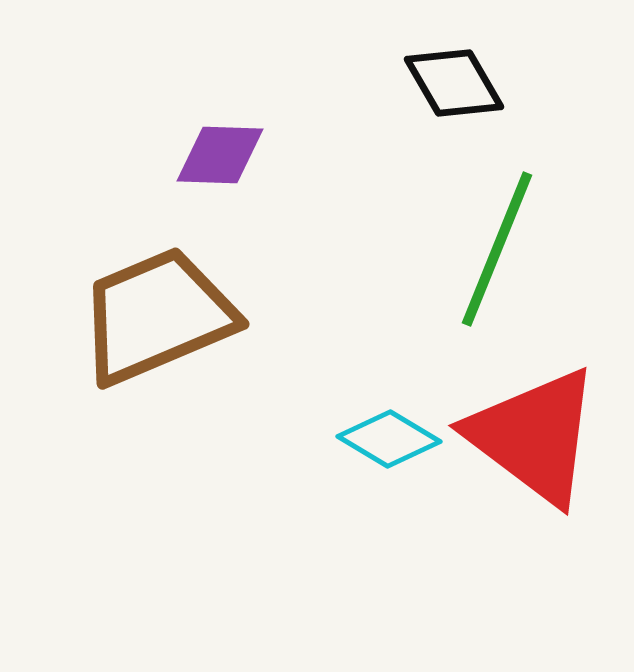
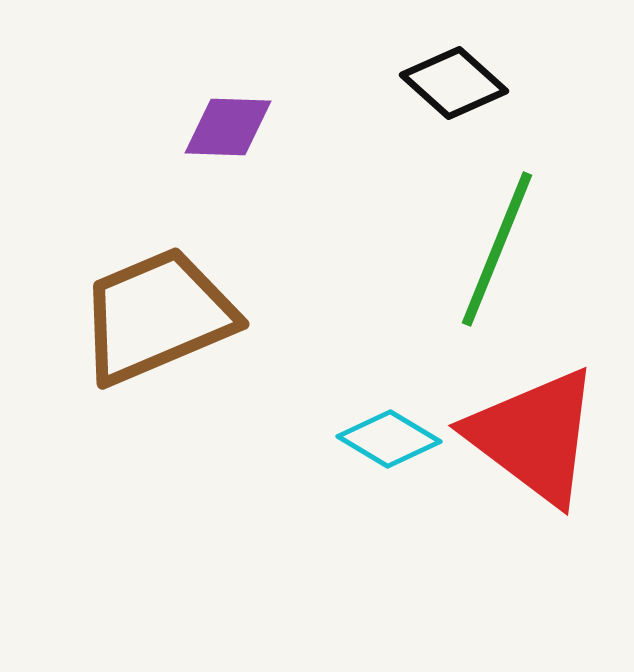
black diamond: rotated 18 degrees counterclockwise
purple diamond: moved 8 px right, 28 px up
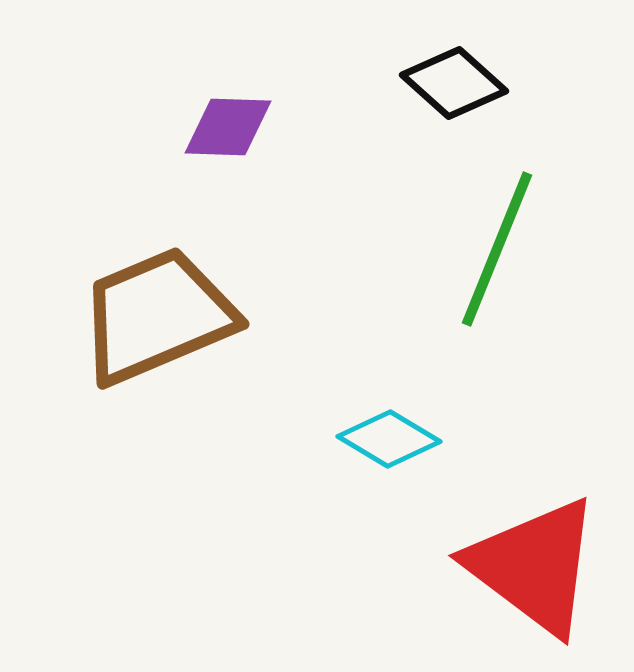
red triangle: moved 130 px down
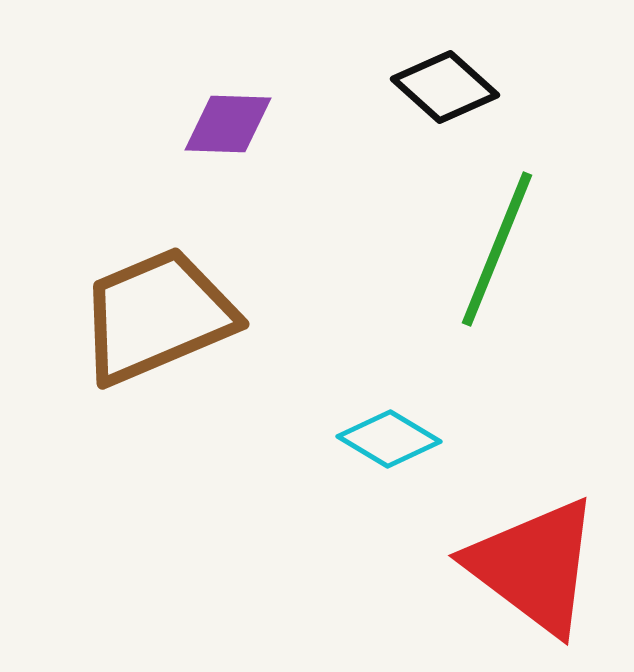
black diamond: moved 9 px left, 4 px down
purple diamond: moved 3 px up
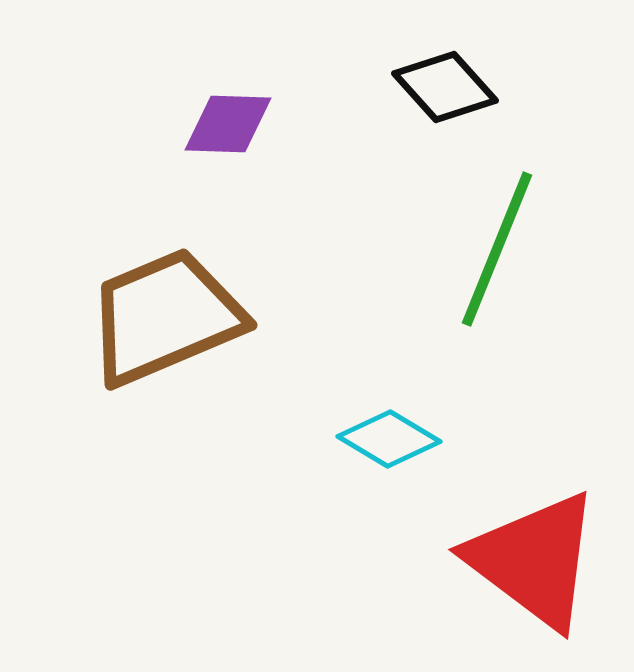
black diamond: rotated 6 degrees clockwise
brown trapezoid: moved 8 px right, 1 px down
red triangle: moved 6 px up
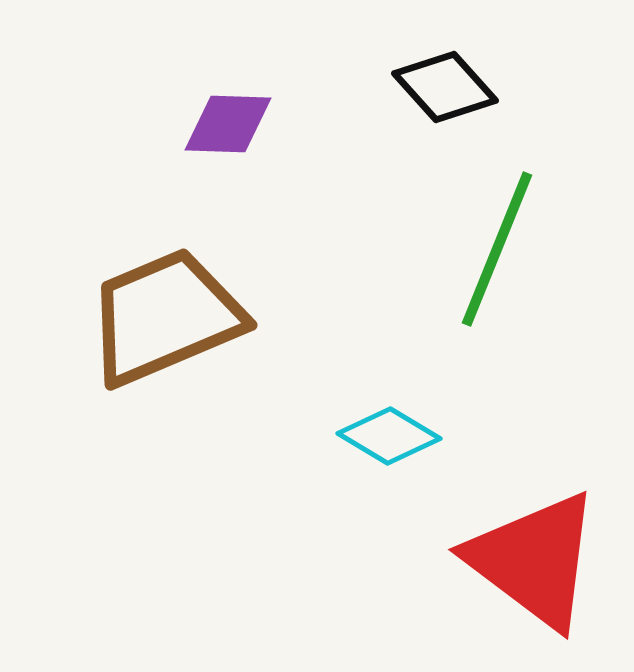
cyan diamond: moved 3 px up
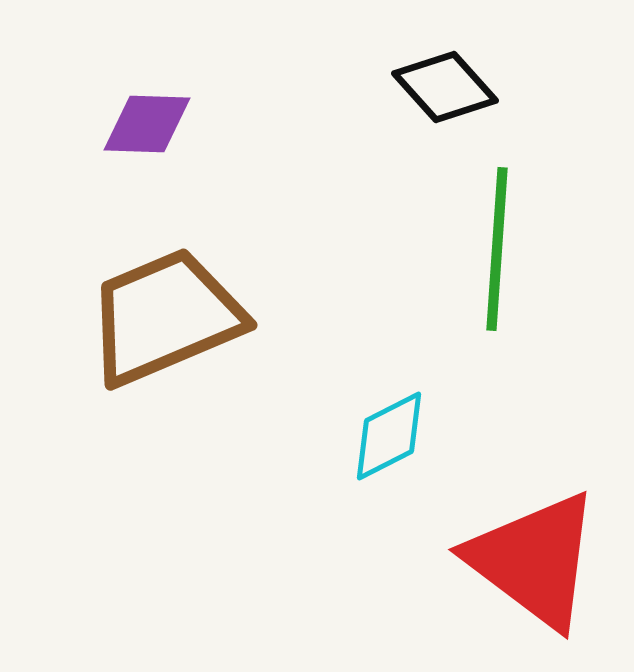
purple diamond: moved 81 px left
green line: rotated 18 degrees counterclockwise
cyan diamond: rotated 58 degrees counterclockwise
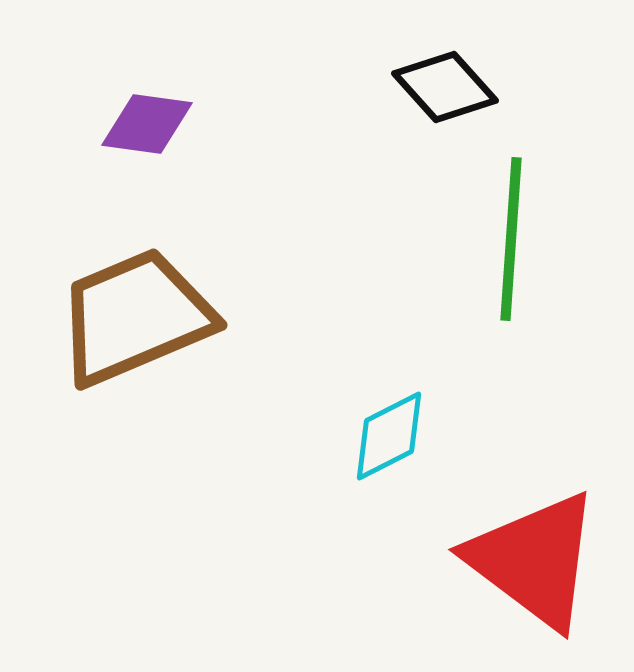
purple diamond: rotated 6 degrees clockwise
green line: moved 14 px right, 10 px up
brown trapezoid: moved 30 px left
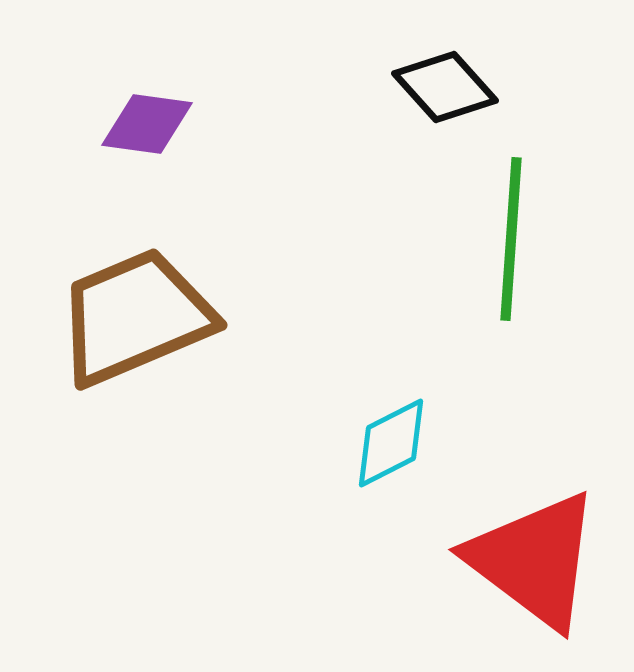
cyan diamond: moved 2 px right, 7 px down
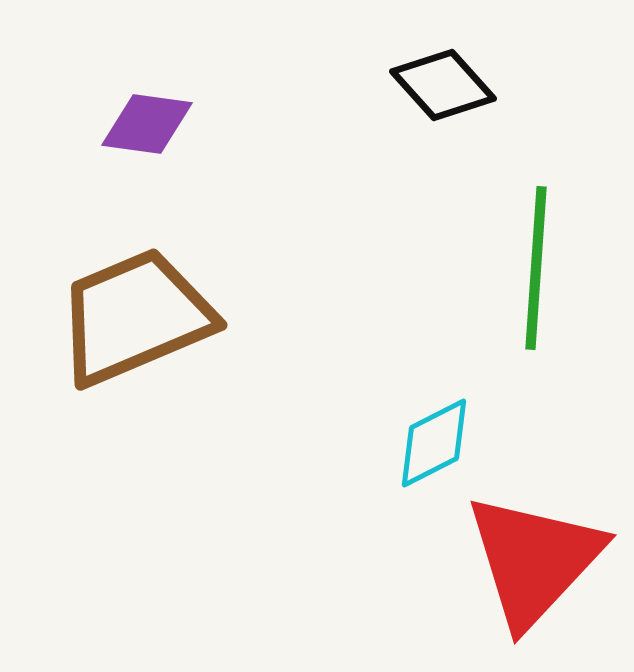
black diamond: moved 2 px left, 2 px up
green line: moved 25 px right, 29 px down
cyan diamond: moved 43 px right
red triangle: rotated 36 degrees clockwise
